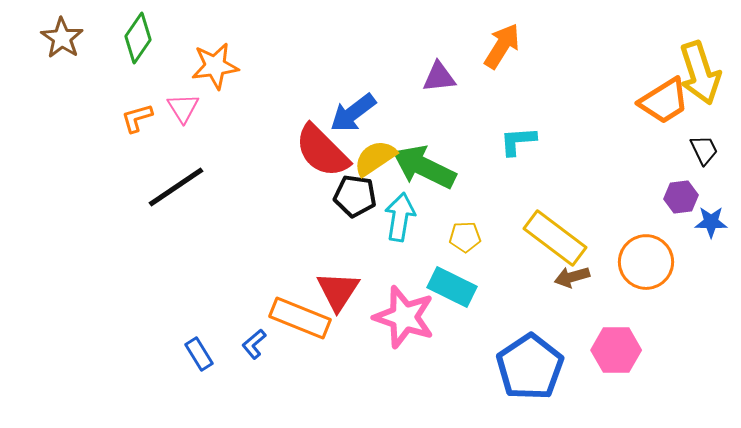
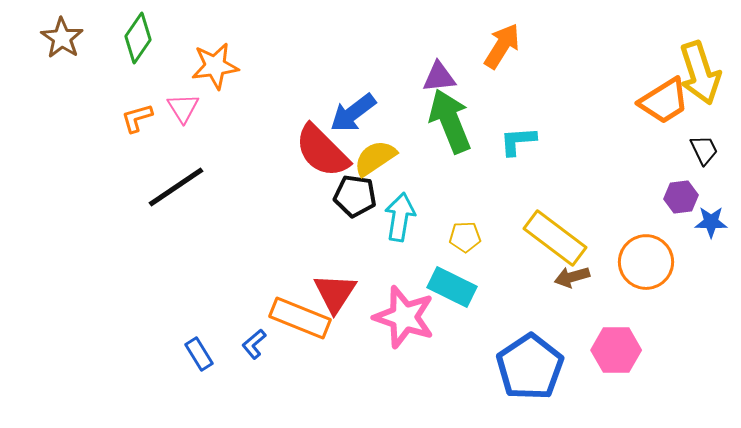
green arrow: moved 26 px right, 46 px up; rotated 42 degrees clockwise
red triangle: moved 3 px left, 2 px down
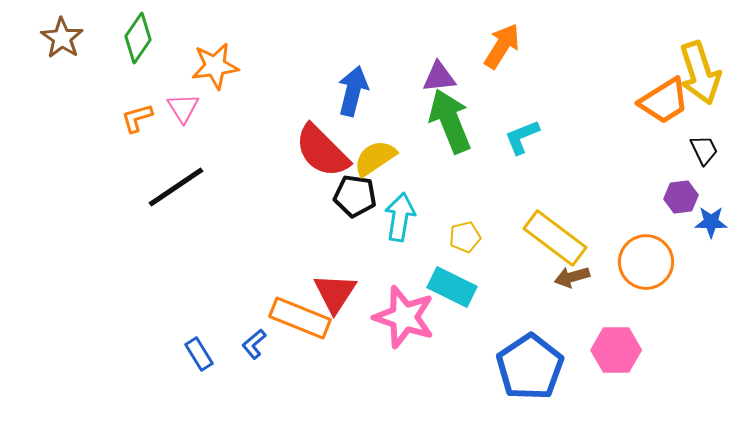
blue arrow: moved 22 px up; rotated 141 degrees clockwise
cyan L-shape: moved 4 px right, 4 px up; rotated 18 degrees counterclockwise
yellow pentagon: rotated 12 degrees counterclockwise
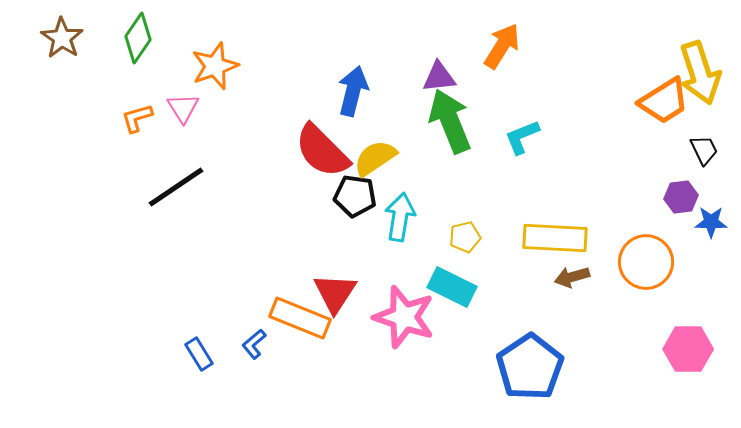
orange star: rotated 12 degrees counterclockwise
yellow rectangle: rotated 34 degrees counterclockwise
pink hexagon: moved 72 px right, 1 px up
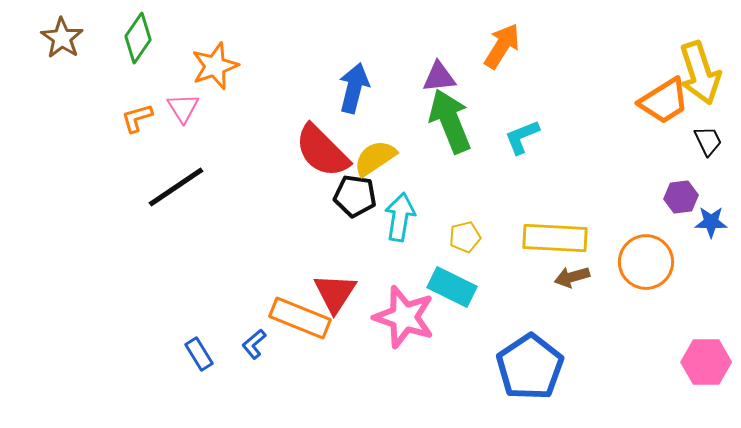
blue arrow: moved 1 px right, 3 px up
black trapezoid: moved 4 px right, 9 px up
pink hexagon: moved 18 px right, 13 px down
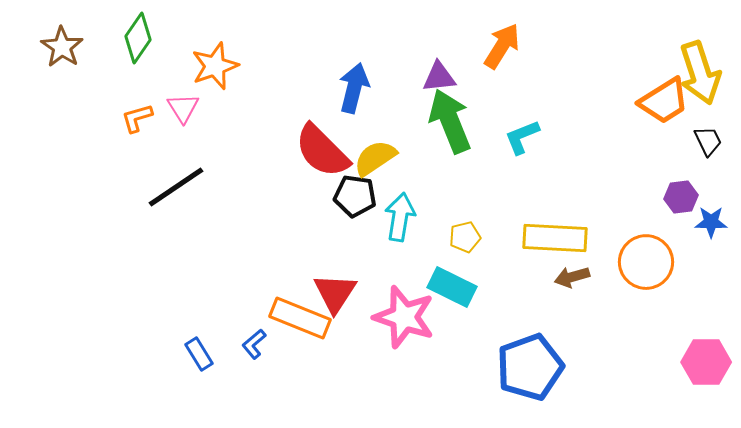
brown star: moved 9 px down
blue pentagon: rotated 14 degrees clockwise
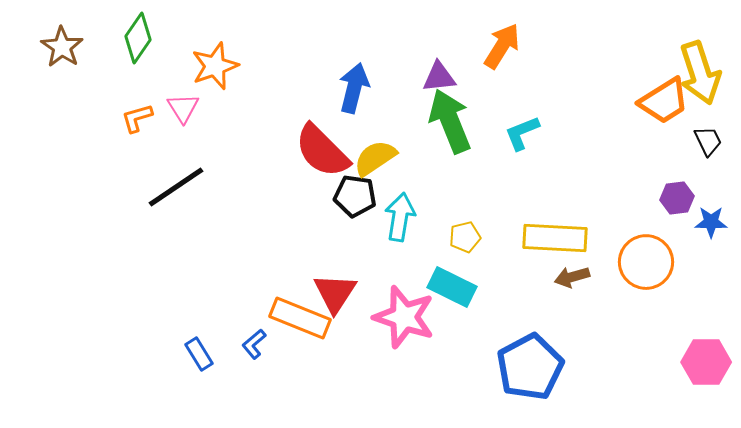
cyan L-shape: moved 4 px up
purple hexagon: moved 4 px left, 1 px down
blue pentagon: rotated 8 degrees counterclockwise
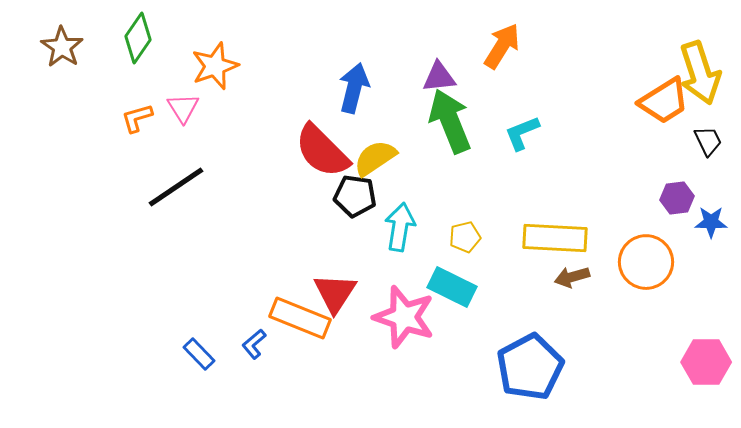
cyan arrow: moved 10 px down
blue rectangle: rotated 12 degrees counterclockwise
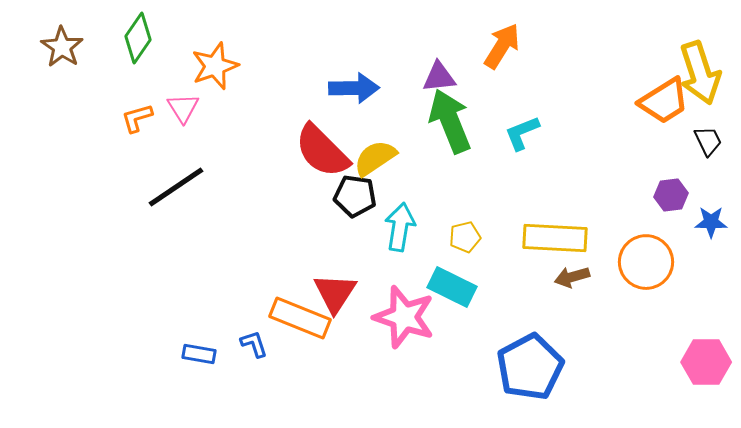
blue arrow: rotated 75 degrees clockwise
purple hexagon: moved 6 px left, 3 px up
blue L-shape: rotated 112 degrees clockwise
blue rectangle: rotated 36 degrees counterclockwise
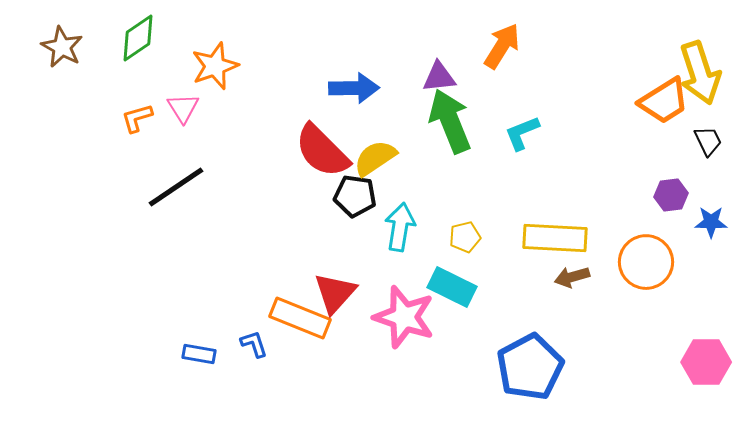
green diamond: rotated 21 degrees clockwise
brown star: rotated 6 degrees counterclockwise
red triangle: rotated 9 degrees clockwise
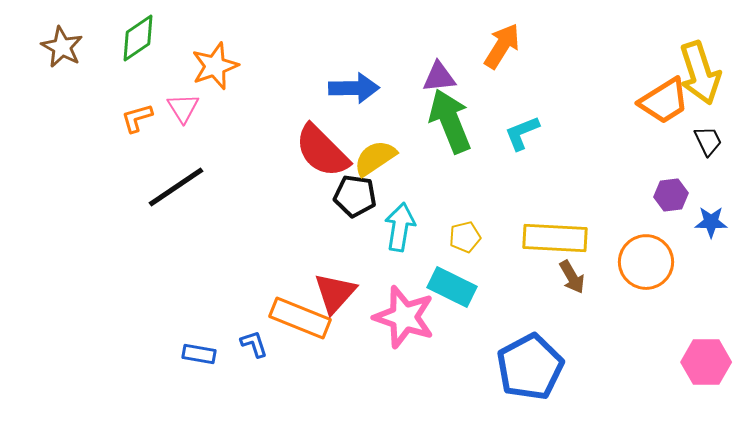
brown arrow: rotated 104 degrees counterclockwise
